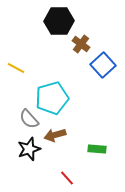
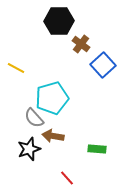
gray semicircle: moved 5 px right, 1 px up
brown arrow: moved 2 px left, 1 px down; rotated 25 degrees clockwise
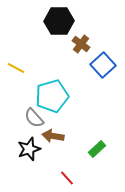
cyan pentagon: moved 2 px up
green rectangle: rotated 48 degrees counterclockwise
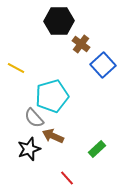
brown arrow: rotated 15 degrees clockwise
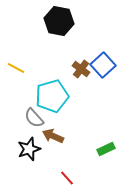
black hexagon: rotated 12 degrees clockwise
brown cross: moved 25 px down
green rectangle: moved 9 px right; rotated 18 degrees clockwise
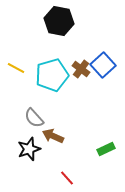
cyan pentagon: moved 21 px up
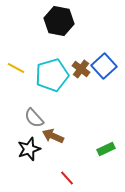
blue square: moved 1 px right, 1 px down
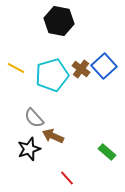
green rectangle: moved 1 px right, 3 px down; rotated 66 degrees clockwise
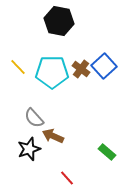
yellow line: moved 2 px right, 1 px up; rotated 18 degrees clockwise
cyan pentagon: moved 3 px up; rotated 16 degrees clockwise
